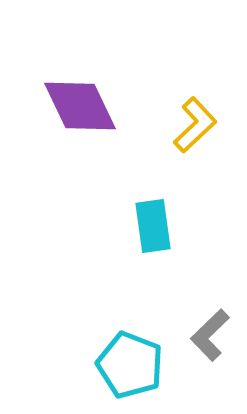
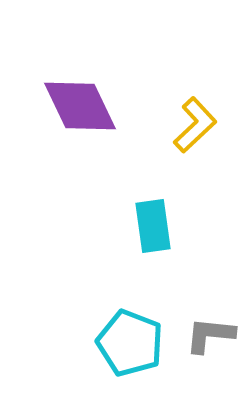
gray L-shape: rotated 50 degrees clockwise
cyan pentagon: moved 22 px up
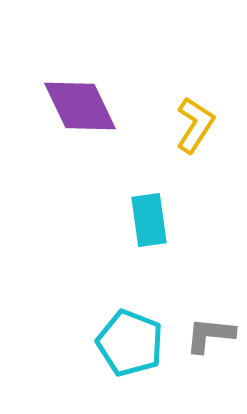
yellow L-shape: rotated 14 degrees counterclockwise
cyan rectangle: moved 4 px left, 6 px up
